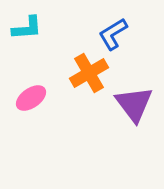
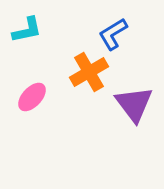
cyan L-shape: moved 2 px down; rotated 8 degrees counterclockwise
orange cross: moved 1 px up
pink ellipse: moved 1 px right, 1 px up; rotated 12 degrees counterclockwise
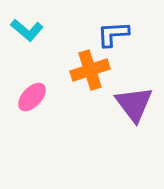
cyan L-shape: rotated 52 degrees clockwise
blue L-shape: rotated 28 degrees clockwise
orange cross: moved 1 px right, 2 px up; rotated 12 degrees clockwise
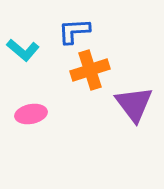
cyan L-shape: moved 4 px left, 20 px down
blue L-shape: moved 39 px left, 3 px up
pink ellipse: moved 1 px left, 17 px down; rotated 36 degrees clockwise
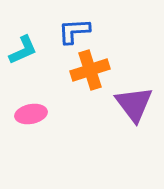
cyan L-shape: rotated 64 degrees counterclockwise
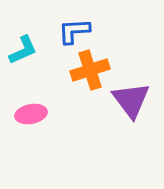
purple triangle: moved 3 px left, 4 px up
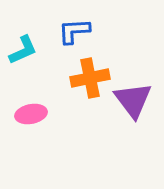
orange cross: moved 8 px down; rotated 6 degrees clockwise
purple triangle: moved 2 px right
